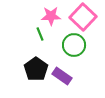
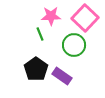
pink square: moved 2 px right, 1 px down
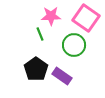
pink square: moved 1 px right; rotated 8 degrees counterclockwise
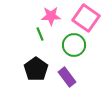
purple rectangle: moved 5 px right, 1 px down; rotated 18 degrees clockwise
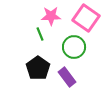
green circle: moved 2 px down
black pentagon: moved 2 px right, 1 px up
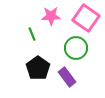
green line: moved 8 px left
green circle: moved 2 px right, 1 px down
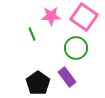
pink square: moved 2 px left, 1 px up
black pentagon: moved 15 px down
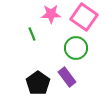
pink star: moved 2 px up
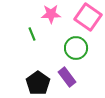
pink square: moved 4 px right
